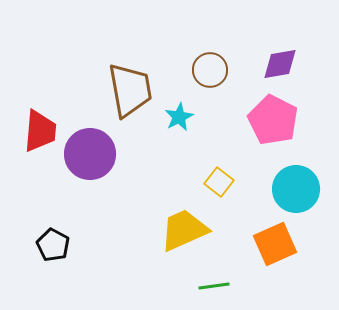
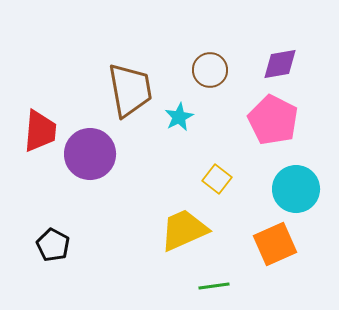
yellow square: moved 2 px left, 3 px up
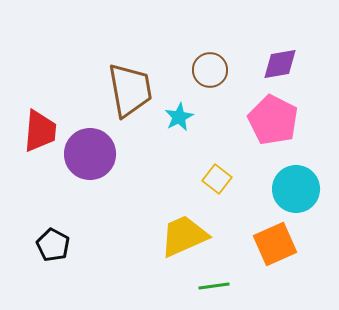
yellow trapezoid: moved 6 px down
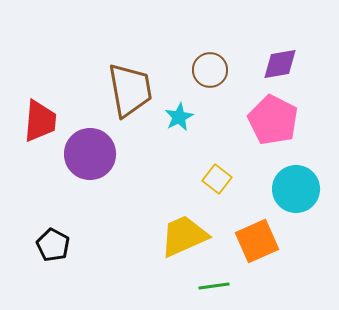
red trapezoid: moved 10 px up
orange square: moved 18 px left, 3 px up
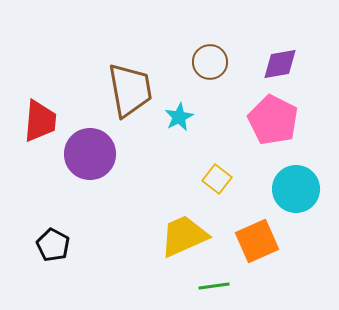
brown circle: moved 8 px up
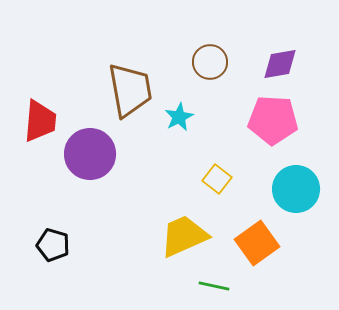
pink pentagon: rotated 24 degrees counterclockwise
orange square: moved 2 px down; rotated 12 degrees counterclockwise
black pentagon: rotated 12 degrees counterclockwise
green line: rotated 20 degrees clockwise
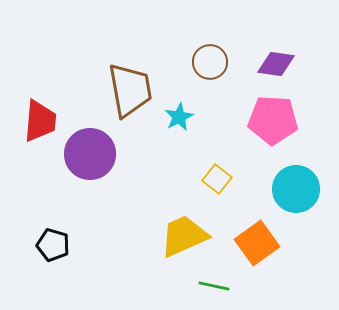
purple diamond: moved 4 px left; rotated 18 degrees clockwise
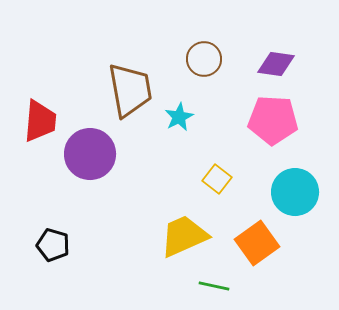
brown circle: moved 6 px left, 3 px up
cyan circle: moved 1 px left, 3 px down
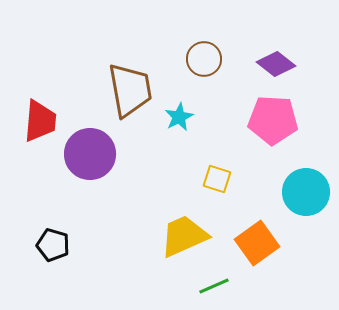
purple diamond: rotated 30 degrees clockwise
yellow square: rotated 20 degrees counterclockwise
cyan circle: moved 11 px right
green line: rotated 36 degrees counterclockwise
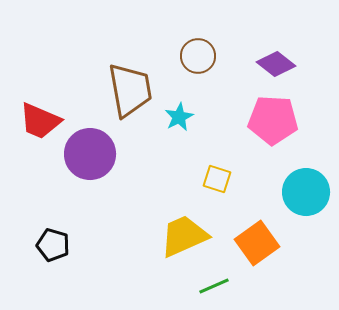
brown circle: moved 6 px left, 3 px up
red trapezoid: rotated 108 degrees clockwise
